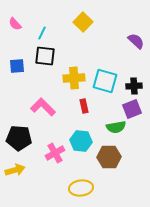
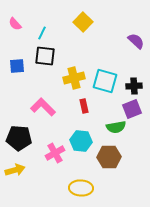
yellow cross: rotated 10 degrees counterclockwise
yellow ellipse: rotated 10 degrees clockwise
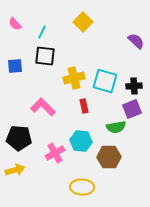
cyan line: moved 1 px up
blue square: moved 2 px left
yellow ellipse: moved 1 px right, 1 px up
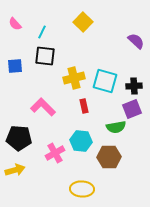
yellow ellipse: moved 2 px down
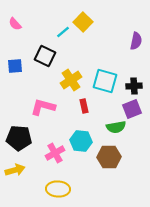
cyan line: moved 21 px right; rotated 24 degrees clockwise
purple semicircle: rotated 60 degrees clockwise
black square: rotated 20 degrees clockwise
yellow cross: moved 3 px left, 2 px down; rotated 20 degrees counterclockwise
pink L-shape: rotated 30 degrees counterclockwise
yellow ellipse: moved 24 px left
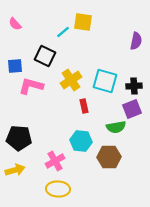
yellow square: rotated 36 degrees counterclockwise
pink L-shape: moved 12 px left, 21 px up
pink cross: moved 8 px down
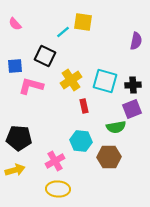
black cross: moved 1 px left, 1 px up
